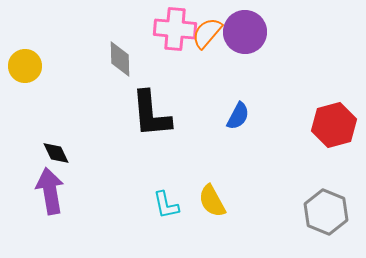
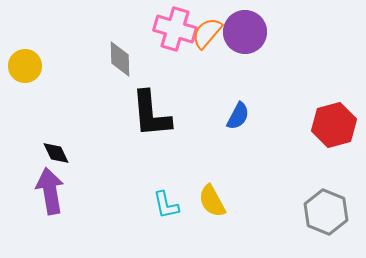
pink cross: rotated 12 degrees clockwise
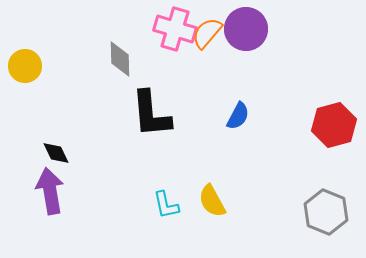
purple circle: moved 1 px right, 3 px up
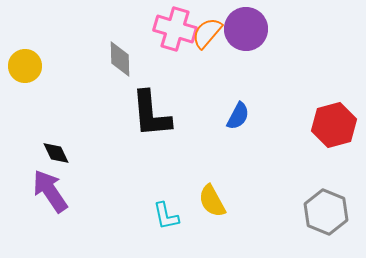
purple arrow: rotated 24 degrees counterclockwise
cyan L-shape: moved 11 px down
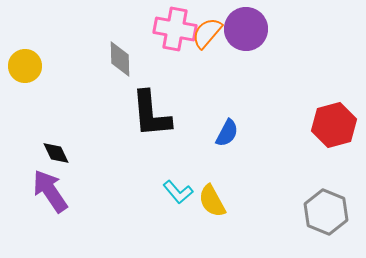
pink cross: rotated 6 degrees counterclockwise
blue semicircle: moved 11 px left, 17 px down
cyan L-shape: moved 12 px right, 24 px up; rotated 28 degrees counterclockwise
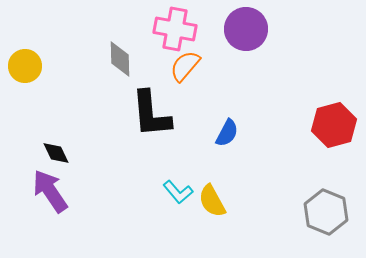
orange semicircle: moved 22 px left, 33 px down
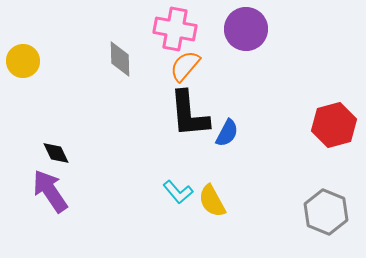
yellow circle: moved 2 px left, 5 px up
black L-shape: moved 38 px right
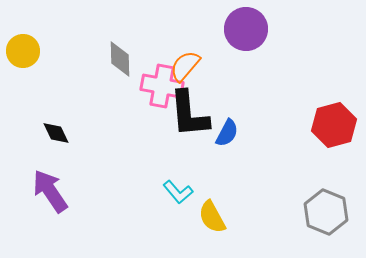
pink cross: moved 13 px left, 57 px down
yellow circle: moved 10 px up
black diamond: moved 20 px up
yellow semicircle: moved 16 px down
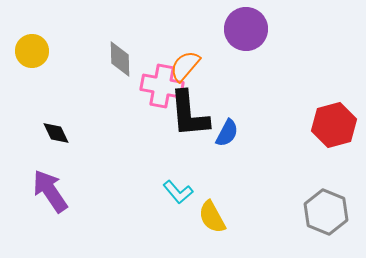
yellow circle: moved 9 px right
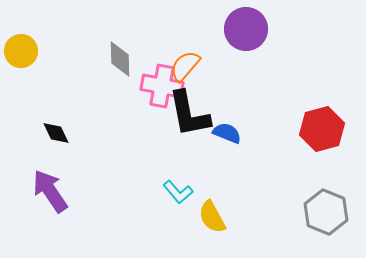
yellow circle: moved 11 px left
black L-shape: rotated 6 degrees counterclockwise
red hexagon: moved 12 px left, 4 px down
blue semicircle: rotated 96 degrees counterclockwise
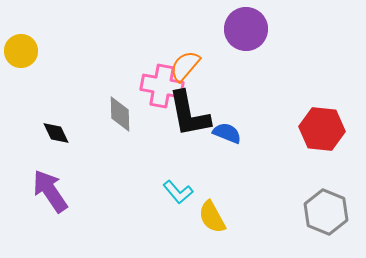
gray diamond: moved 55 px down
red hexagon: rotated 21 degrees clockwise
